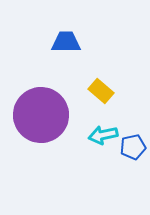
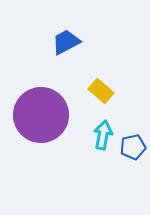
blue trapezoid: rotated 28 degrees counterclockwise
cyan arrow: rotated 112 degrees clockwise
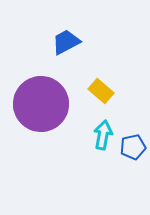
purple circle: moved 11 px up
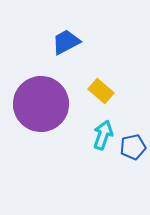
cyan arrow: rotated 8 degrees clockwise
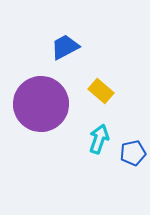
blue trapezoid: moved 1 px left, 5 px down
cyan arrow: moved 4 px left, 4 px down
blue pentagon: moved 6 px down
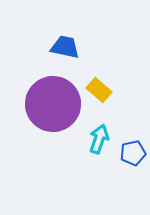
blue trapezoid: rotated 40 degrees clockwise
yellow rectangle: moved 2 px left, 1 px up
purple circle: moved 12 px right
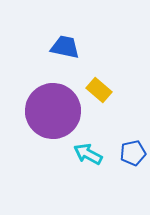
purple circle: moved 7 px down
cyan arrow: moved 11 px left, 15 px down; rotated 80 degrees counterclockwise
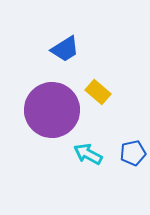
blue trapezoid: moved 2 px down; rotated 136 degrees clockwise
yellow rectangle: moved 1 px left, 2 px down
purple circle: moved 1 px left, 1 px up
